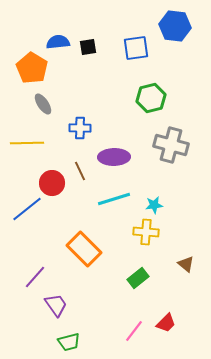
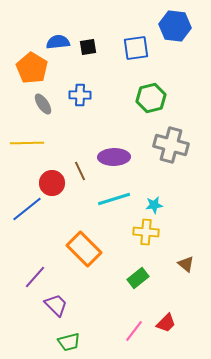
blue cross: moved 33 px up
purple trapezoid: rotated 10 degrees counterclockwise
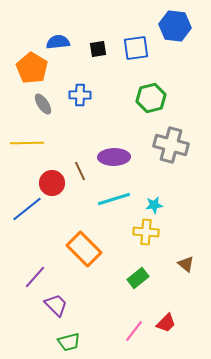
black square: moved 10 px right, 2 px down
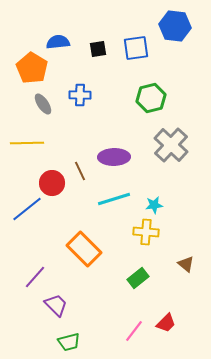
gray cross: rotated 28 degrees clockwise
